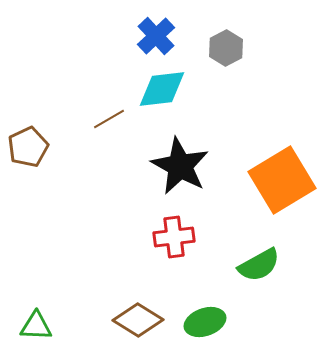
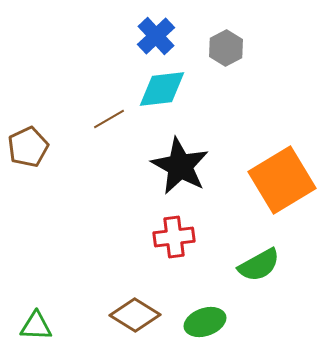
brown diamond: moved 3 px left, 5 px up
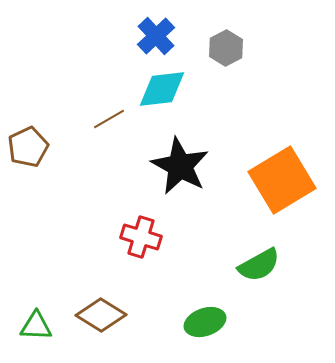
red cross: moved 33 px left; rotated 24 degrees clockwise
brown diamond: moved 34 px left
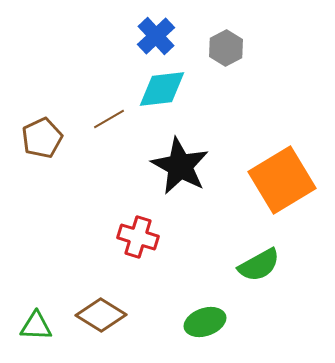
brown pentagon: moved 14 px right, 9 px up
red cross: moved 3 px left
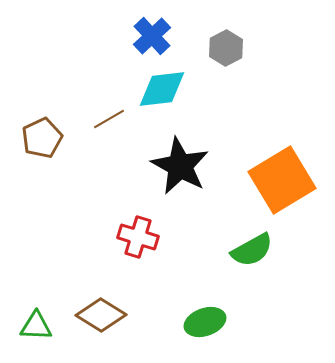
blue cross: moved 4 px left
green semicircle: moved 7 px left, 15 px up
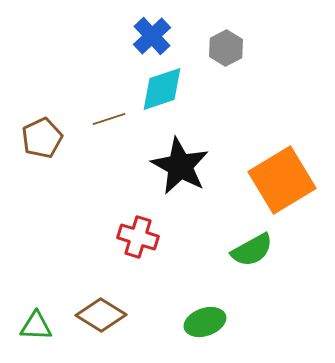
cyan diamond: rotated 12 degrees counterclockwise
brown line: rotated 12 degrees clockwise
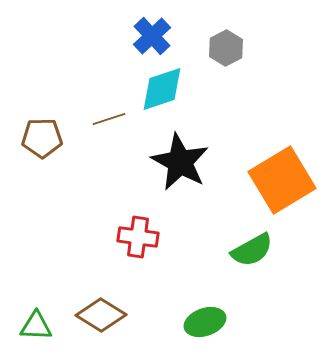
brown pentagon: rotated 24 degrees clockwise
black star: moved 4 px up
red cross: rotated 9 degrees counterclockwise
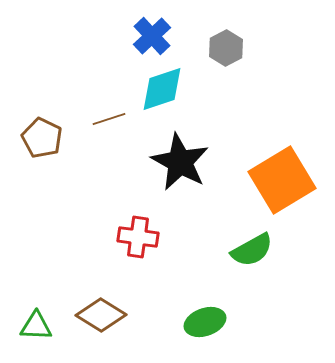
brown pentagon: rotated 27 degrees clockwise
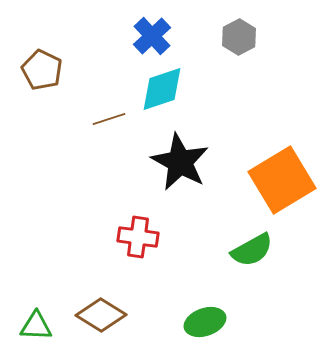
gray hexagon: moved 13 px right, 11 px up
brown pentagon: moved 68 px up
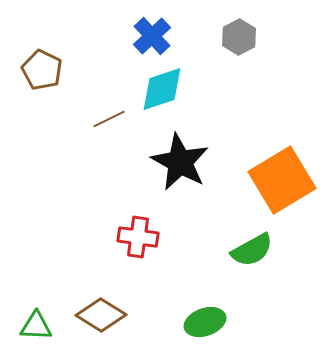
brown line: rotated 8 degrees counterclockwise
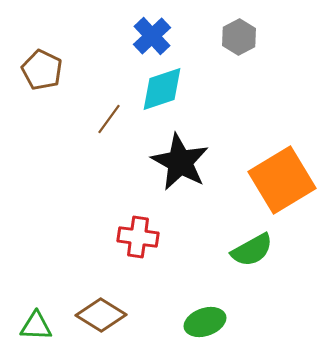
brown line: rotated 28 degrees counterclockwise
